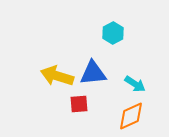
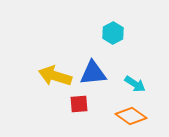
yellow arrow: moved 2 px left
orange diamond: rotated 60 degrees clockwise
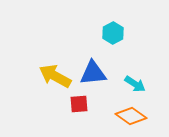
yellow arrow: rotated 12 degrees clockwise
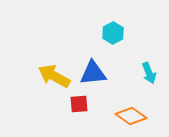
yellow arrow: moved 1 px left
cyan arrow: moved 14 px right, 11 px up; rotated 35 degrees clockwise
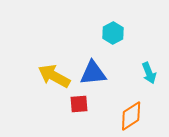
orange diamond: rotated 68 degrees counterclockwise
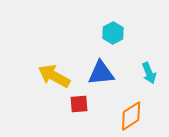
blue triangle: moved 8 px right
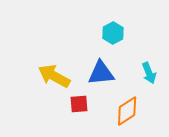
orange diamond: moved 4 px left, 5 px up
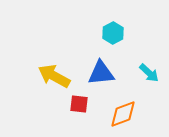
cyan arrow: rotated 25 degrees counterclockwise
red square: rotated 12 degrees clockwise
orange diamond: moved 4 px left, 3 px down; rotated 12 degrees clockwise
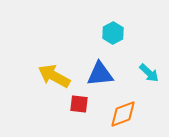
blue triangle: moved 1 px left, 1 px down
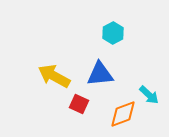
cyan arrow: moved 22 px down
red square: rotated 18 degrees clockwise
